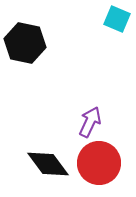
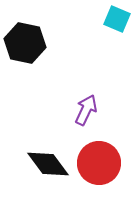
purple arrow: moved 4 px left, 12 px up
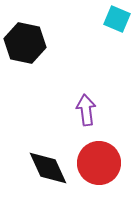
purple arrow: rotated 32 degrees counterclockwise
black diamond: moved 4 px down; rotated 12 degrees clockwise
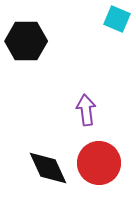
black hexagon: moved 1 px right, 2 px up; rotated 12 degrees counterclockwise
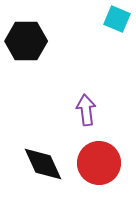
black diamond: moved 5 px left, 4 px up
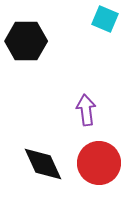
cyan square: moved 12 px left
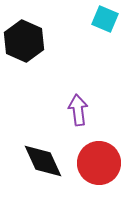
black hexagon: moved 2 px left; rotated 24 degrees clockwise
purple arrow: moved 8 px left
black diamond: moved 3 px up
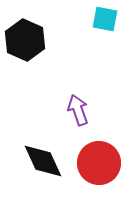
cyan square: rotated 12 degrees counterclockwise
black hexagon: moved 1 px right, 1 px up
purple arrow: rotated 12 degrees counterclockwise
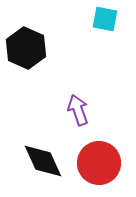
black hexagon: moved 1 px right, 8 px down
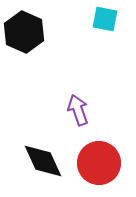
black hexagon: moved 2 px left, 16 px up
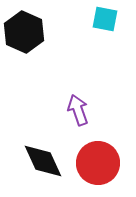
red circle: moved 1 px left
